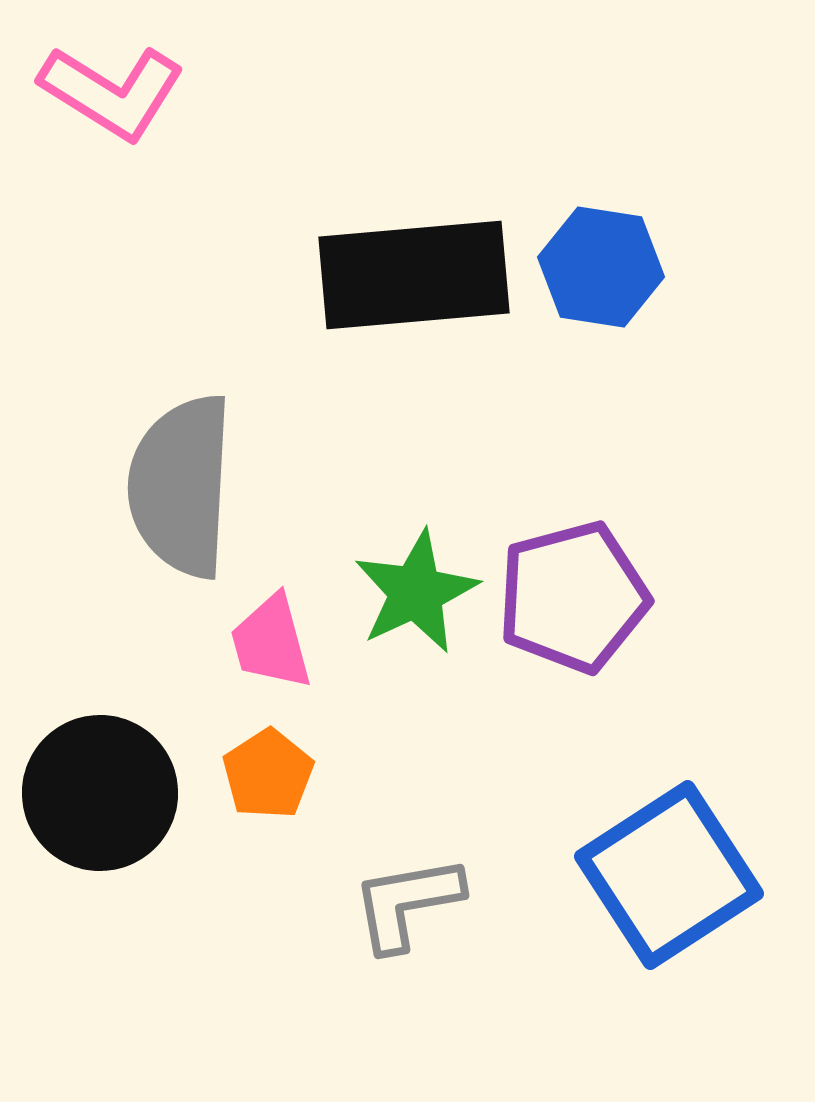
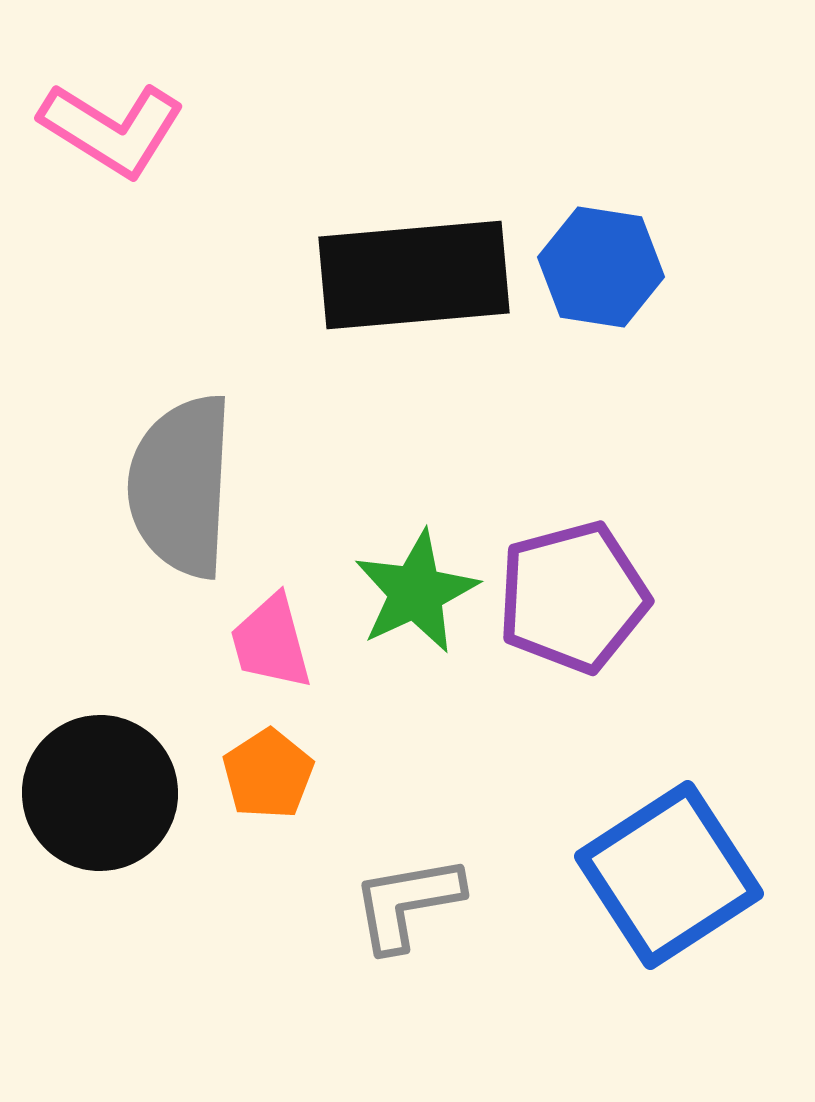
pink L-shape: moved 37 px down
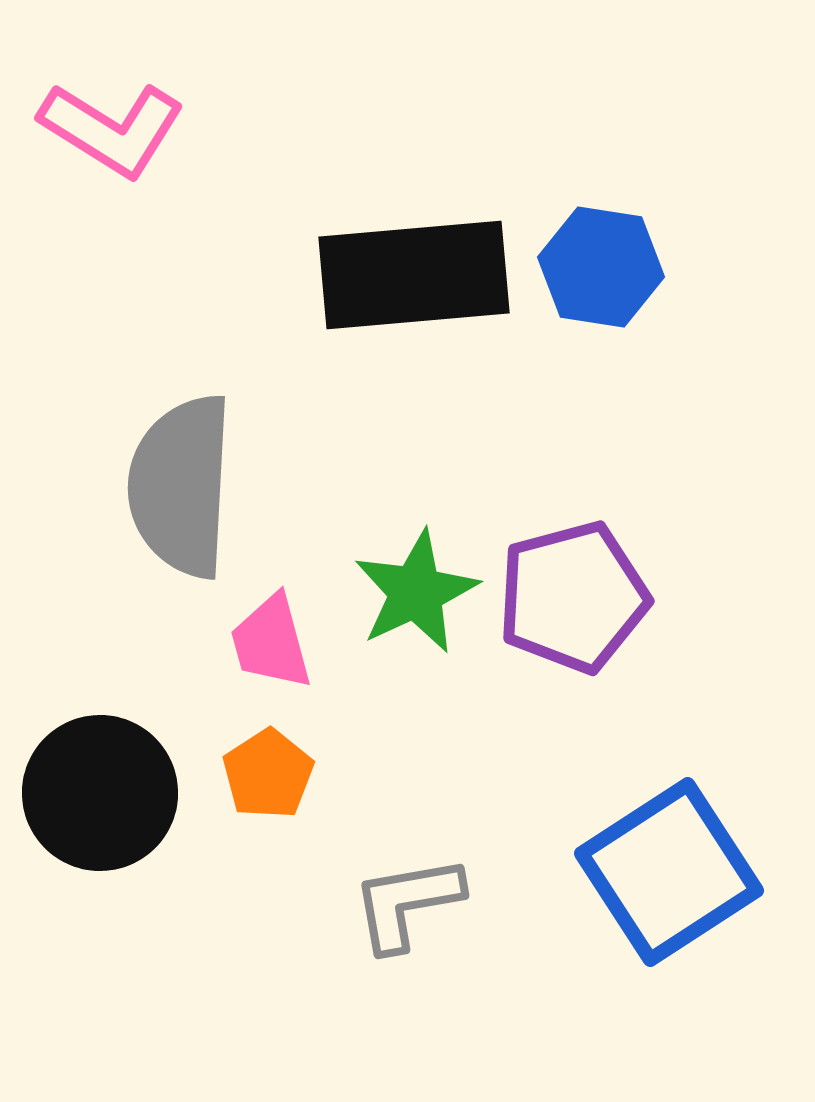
blue square: moved 3 px up
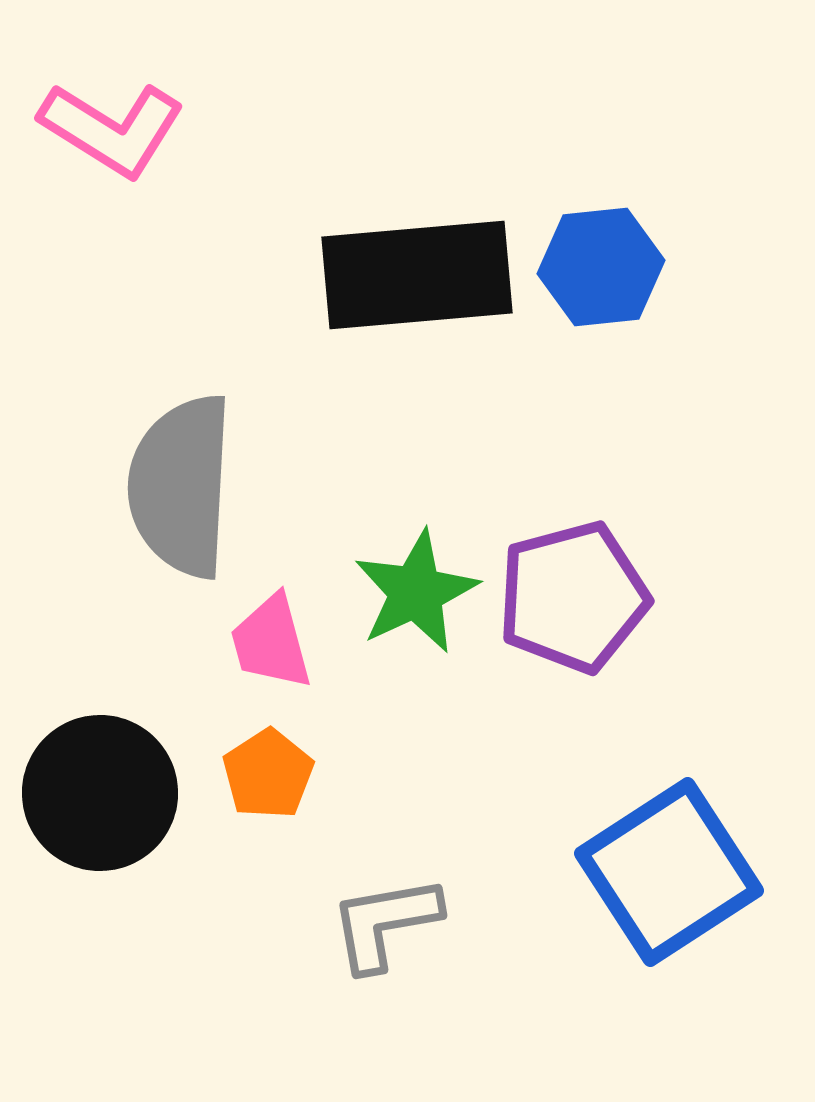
blue hexagon: rotated 15 degrees counterclockwise
black rectangle: moved 3 px right
gray L-shape: moved 22 px left, 20 px down
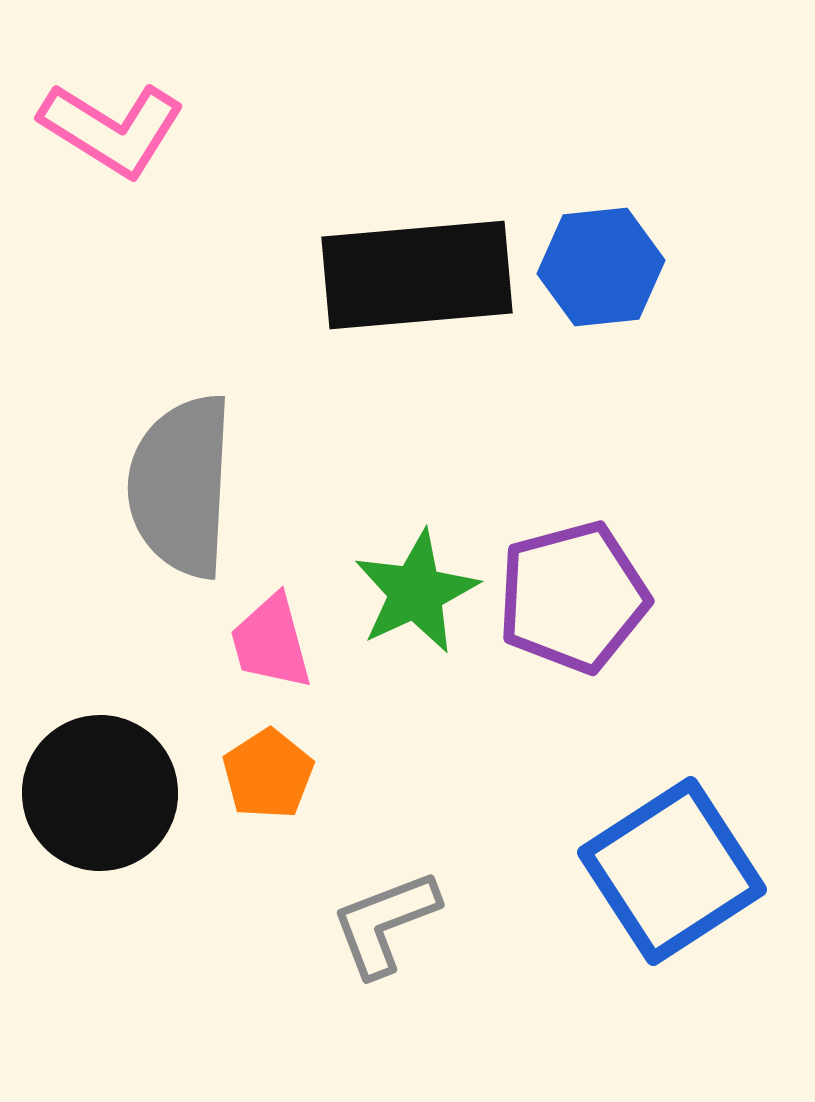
blue square: moved 3 px right, 1 px up
gray L-shape: rotated 11 degrees counterclockwise
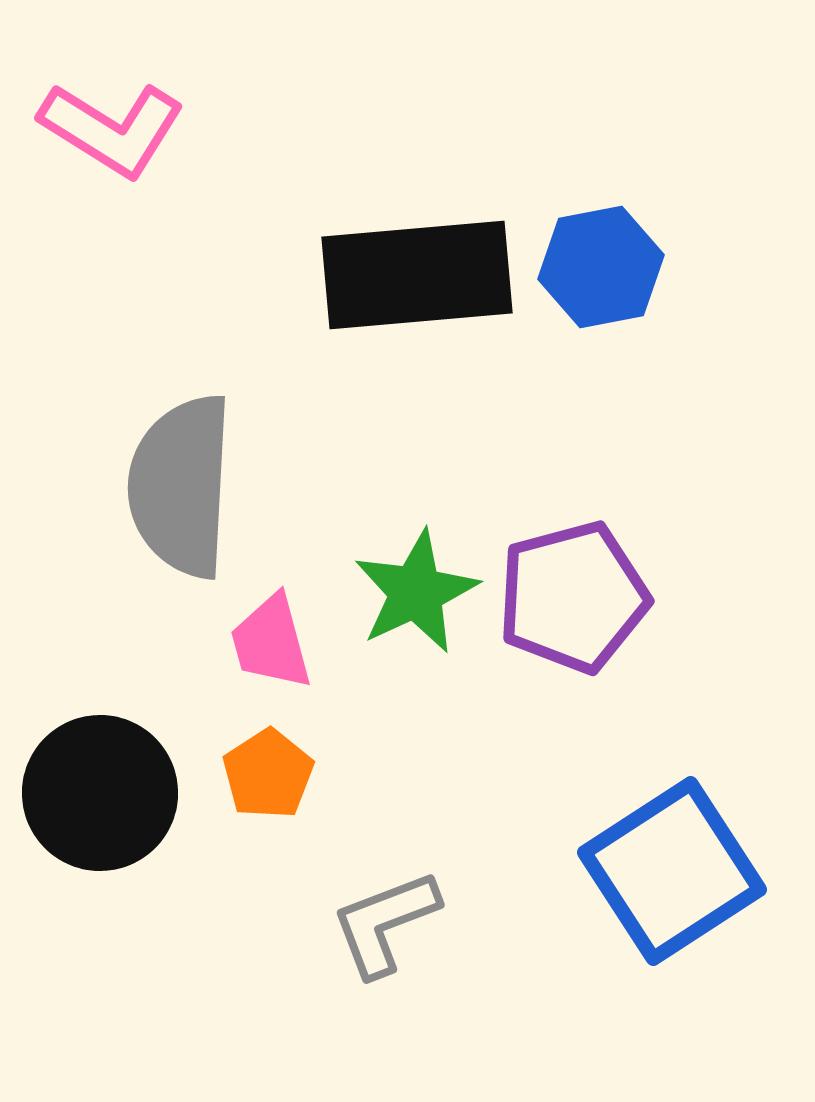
blue hexagon: rotated 5 degrees counterclockwise
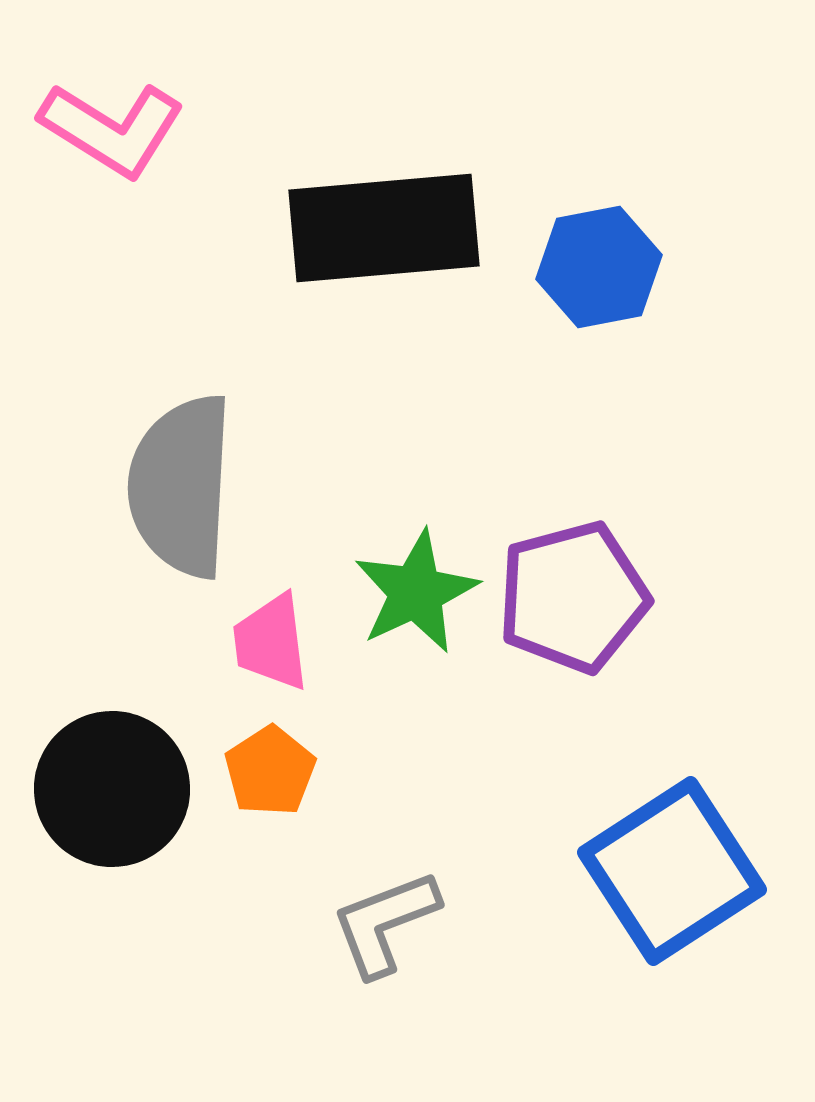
blue hexagon: moved 2 px left
black rectangle: moved 33 px left, 47 px up
pink trapezoid: rotated 8 degrees clockwise
orange pentagon: moved 2 px right, 3 px up
black circle: moved 12 px right, 4 px up
